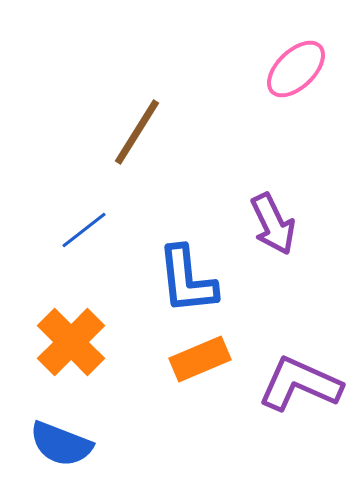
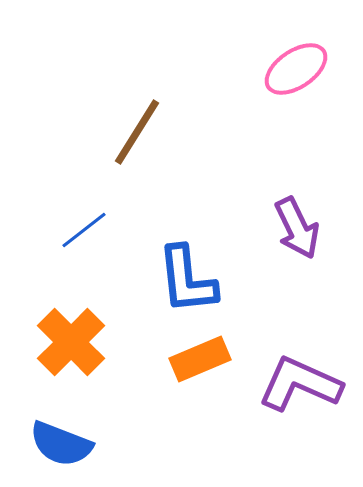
pink ellipse: rotated 10 degrees clockwise
purple arrow: moved 24 px right, 4 px down
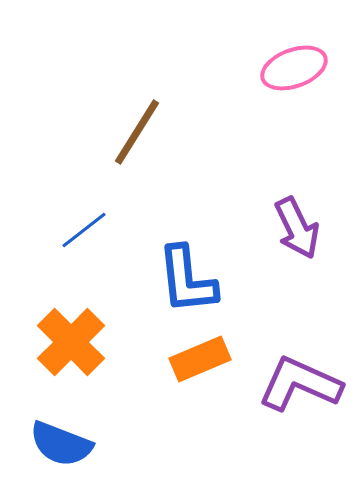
pink ellipse: moved 2 px left, 1 px up; rotated 14 degrees clockwise
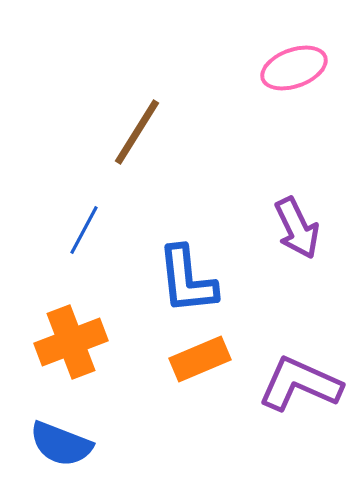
blue line: rotated 24 degrees counterclockwise
orange cross: rotated 24 degrees clockwise
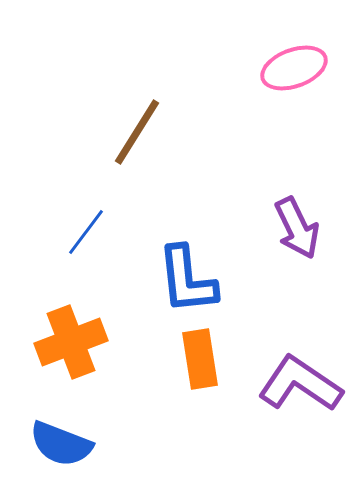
blue line: moved 2 px right, 2 px down; rotated 9 degrees clockwise
orange rectangle: rotated 76 degrees counterclockwise
purple L-shape: rotated 10 degrees clockwise
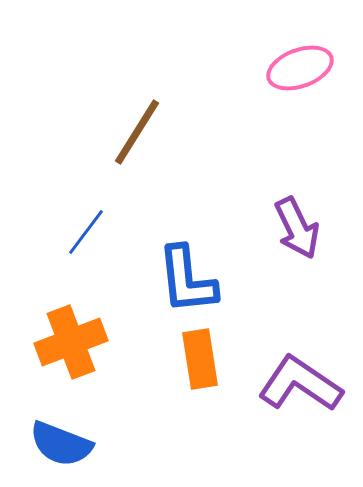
pink ellipse: moved 6 px right
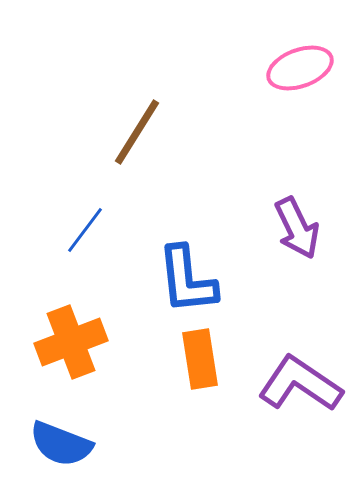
blue line: moved 1 px left, 2 px up
